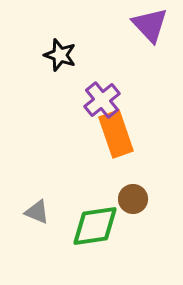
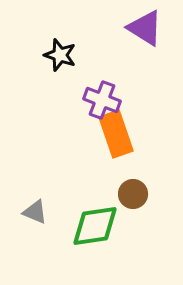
purple triangle: moved 5 px left, 3 px down; rotated 15 degrees counterclockwise
purple cross: rotated 30 degrees counterclockwise
brown circle: moved 5 px up
gray triangle: moved 2 px left
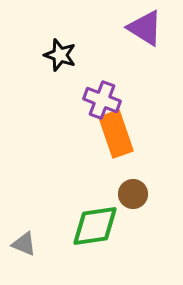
gray triangle: moved 11 px left, 32 px down
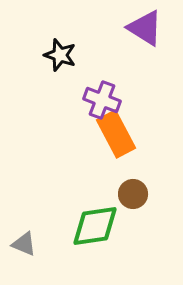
orange rectangle: rotated 9 degrees counterclockwise
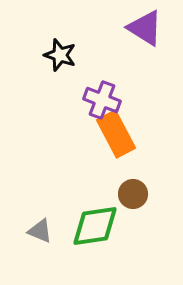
gray triangle: moved 16 px right, 13 px up
